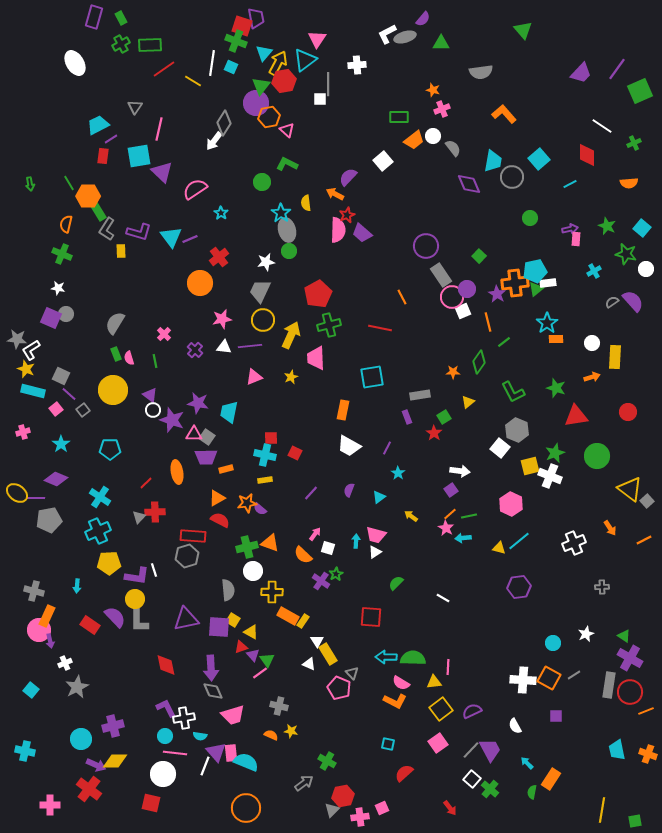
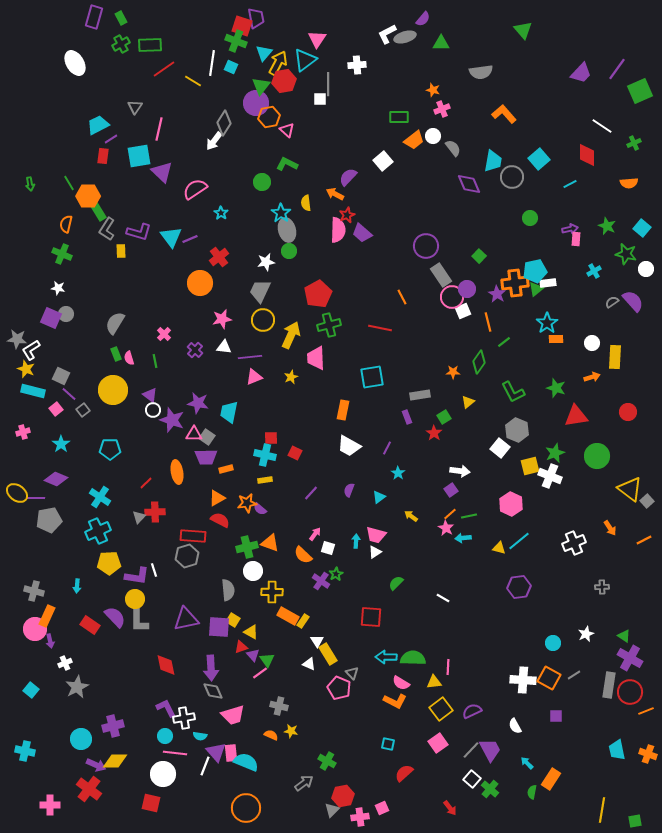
purple line at (250, 346): moved 11 px down
pink circle at (39, 630): moved 4 px left, 1 px up
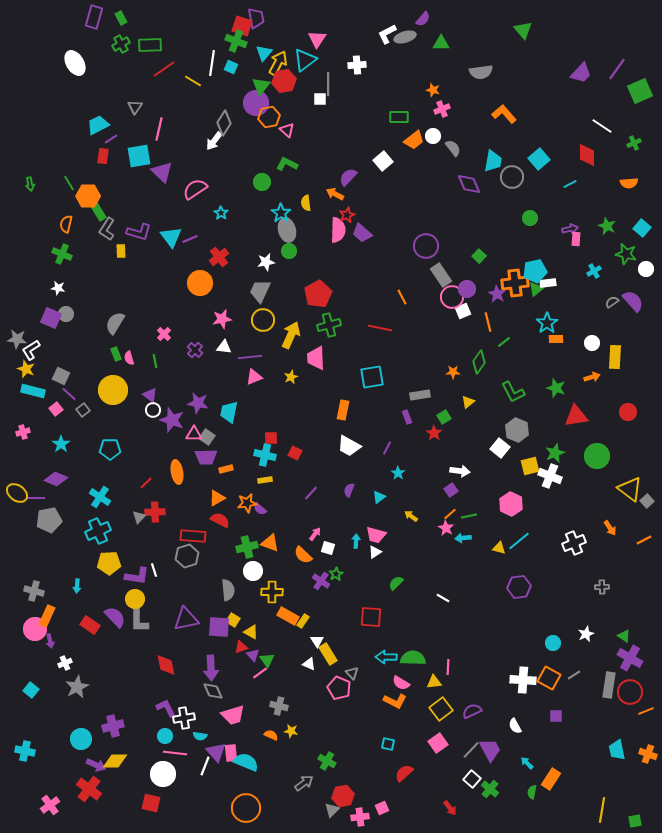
pink cross at (50, 805): rotated 36 degrees counterclockwise
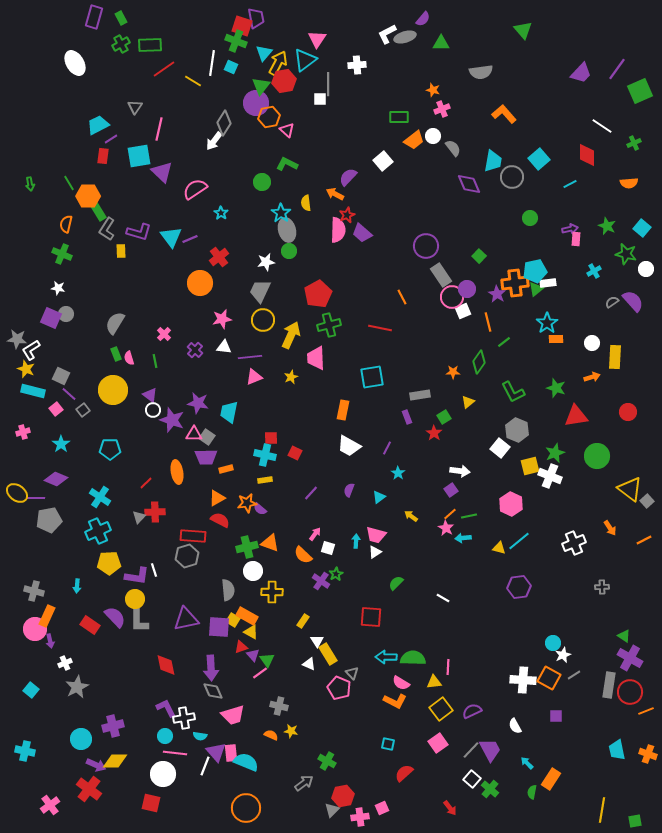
orange rectangle at (288, 616): moved 41 px left
white star at (586, 634): moved 23 px left, 21 px down
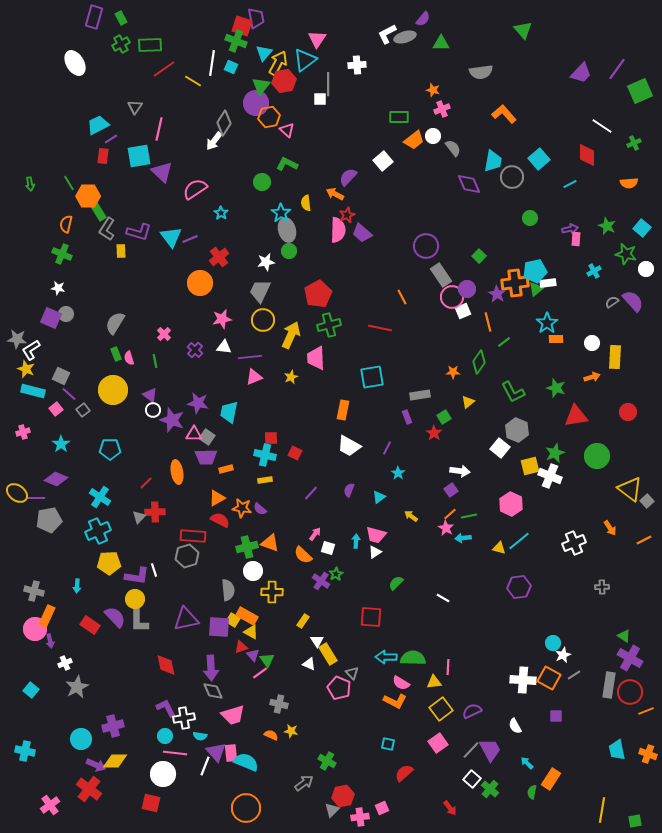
orange star at (247, 503): moved 5 px left, 5 px down; rotated 18 degrees clockwise
gray cross at (279, 706): moved 2 px up
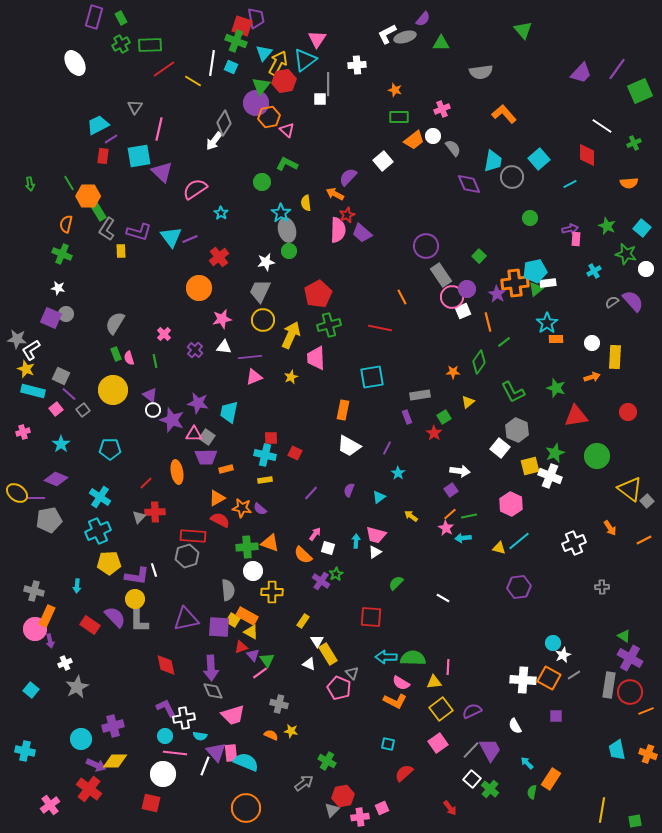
orange star at (433, 90): moved 38 px left
orange circle at (200, 283): moved 1 px left, 5 px down
green cross at (247, 547): rotated 10 degrees clockwise
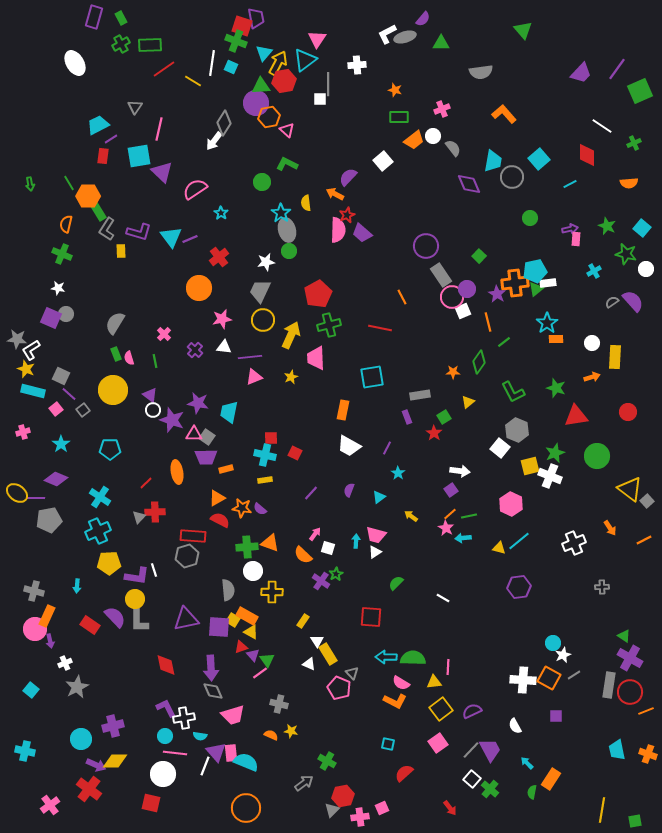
green triangle at (261, 86): rotated 48 degrees clockwise
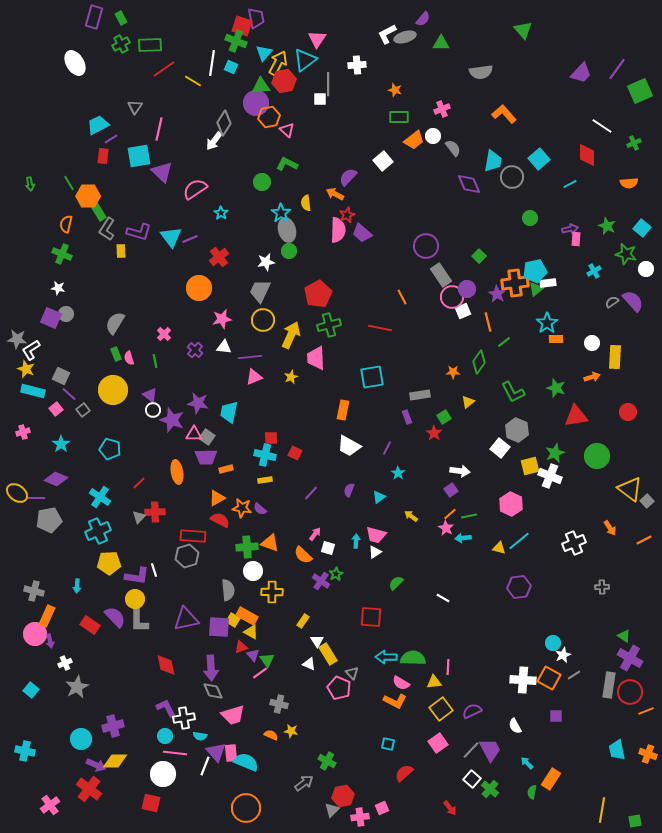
cyan pentagon at (110, 449): rotated 15 degrees clockwise
red line at (146, 483): moved 7 px left
pink circle at (35, 629): moved 5 px down
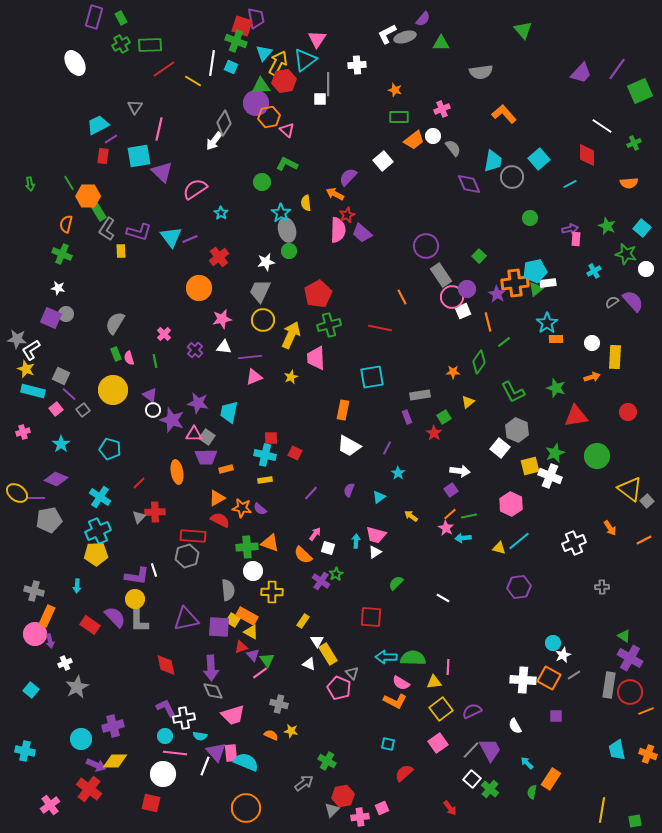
yellow pentagon at (109, 563): moved 13 px left, 9 px up
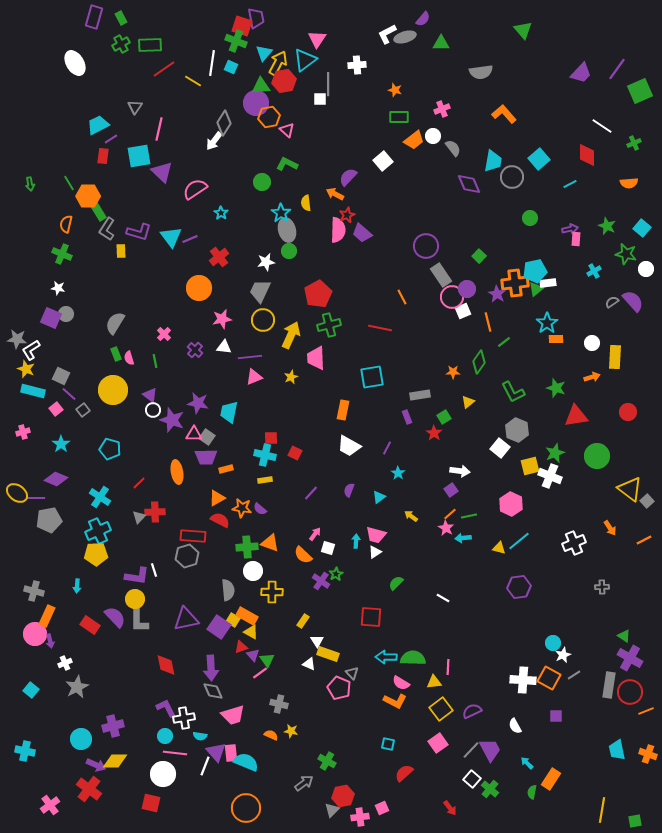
purple square at (219, 627): rotated 30 degrees clockwise
yellow rectangle at (328, 654): rotated 40 degrees counterclockwise
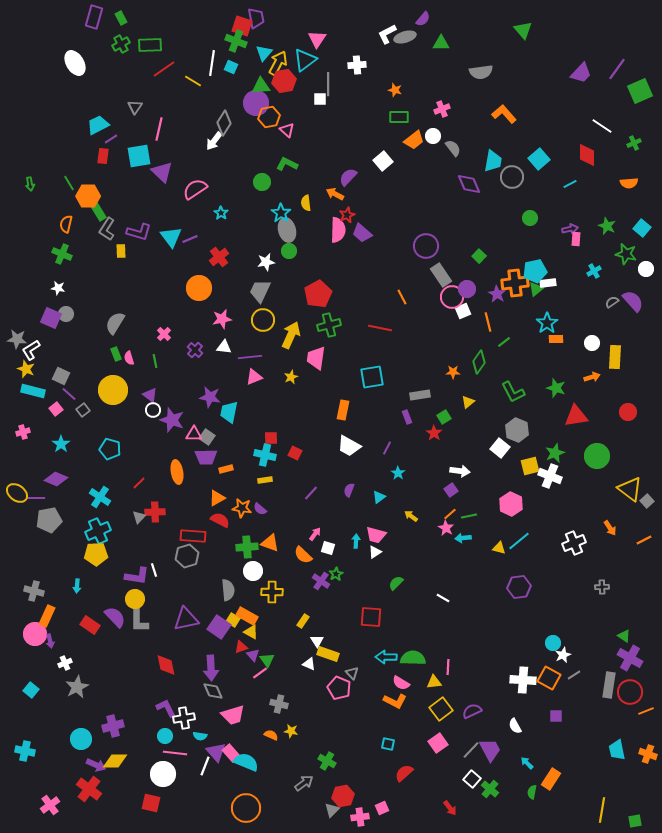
pink trapezoid at (316, 358): rotated 10 degrees clockwise
purple star at (198, 403): moved 12 px right, 6 px up
pink rectangle at (231, 753): rotated 36 degrees counterclockwise
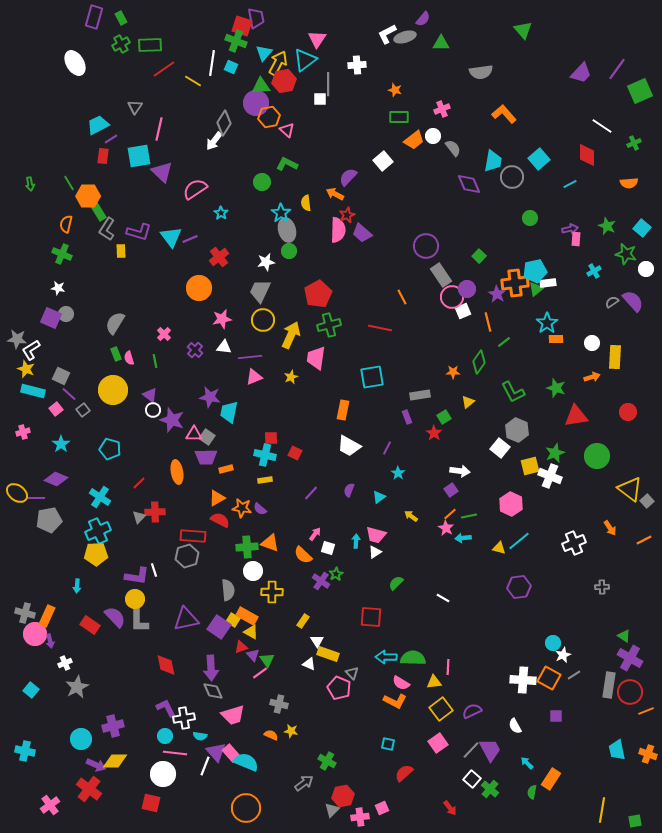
gray cross at (34, 591): moved 9 px left, 22 px down
